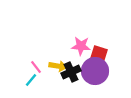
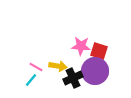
red square: moved 3 px up
pink line: rotated 24 degrees counterclockwise
black cross: moved 2 px right, 6 px down
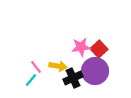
pink star: moved 1 px down; rotated 12 degrees counterclockwise
red square: moved 2 px up; rotated 30 degrees clockwise
pink line: rotated 24 degrees clockwise
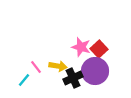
pink star: rotated 24 degrees clockwise
cyan line: moved 7 px left
